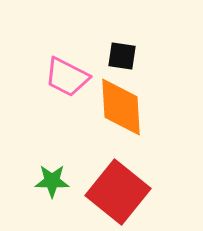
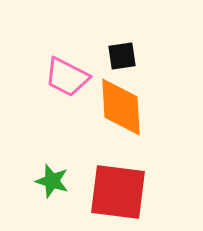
black square: rotated 16 degrees counterclockwise
green star: rotated 16 degrees clockwise
red square: rotated 32 degrees counterclockwise
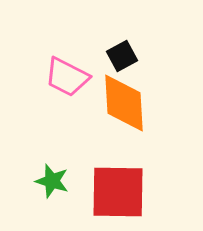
black square: rotated 20 degrees counterclockwise
orange diamond: moved 3 px right, 4 px up
red square: rotated 6 degrees counterclockwise
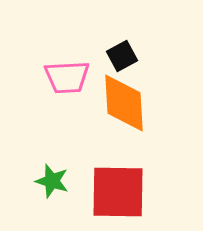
pink trapezoid: rotated 30 degrees counterclockwise
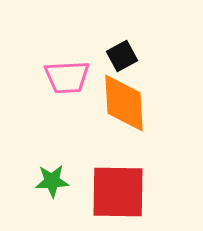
green star: rotated 20 degrees counterclockwise
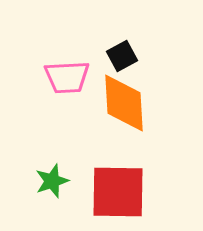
green star: rotated 16 degrees counterclockwise
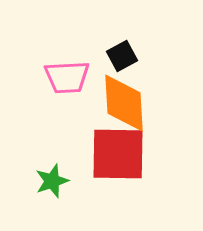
red square: moved 38 px up
